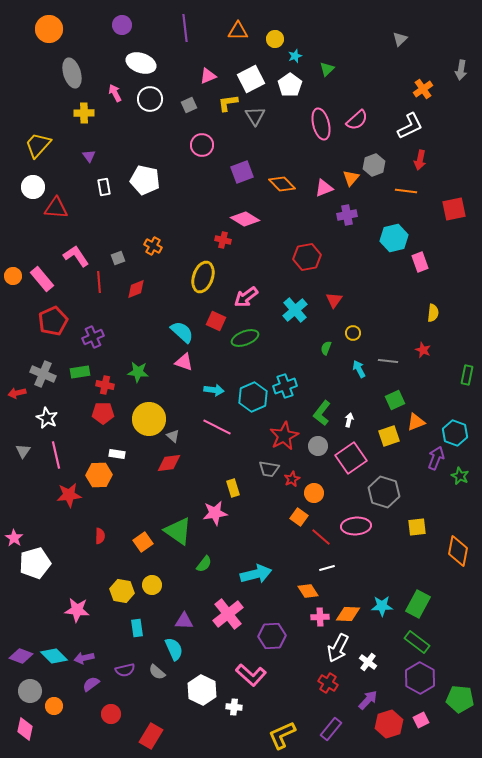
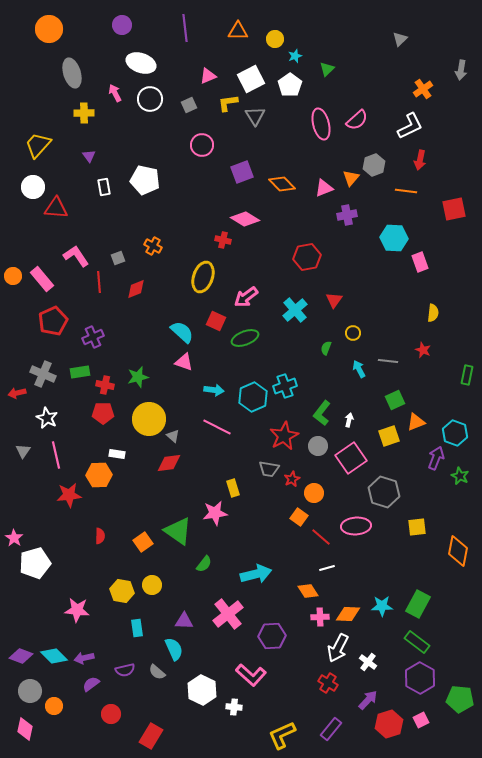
cyan hexagon at (394, 238): rotated 16 degrees clockwise
green star at (138, 372): moved 5 px down; rotated 20 degrees counterclockwise
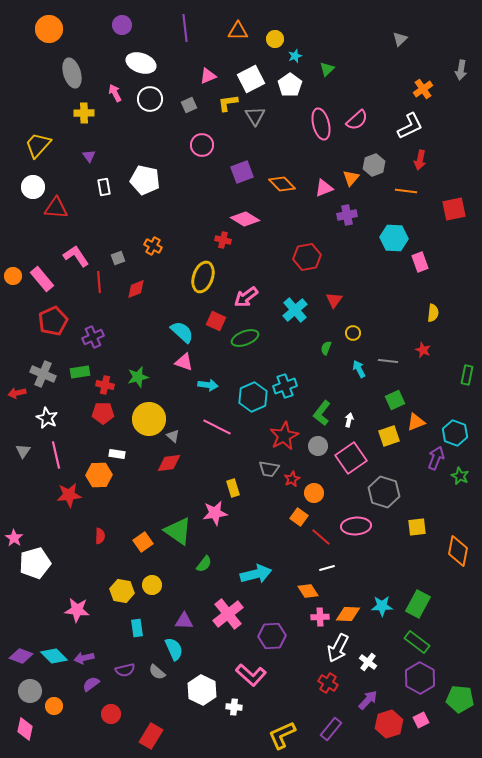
cyan arrow at (214, 390): moved 6 px left, 5 px up
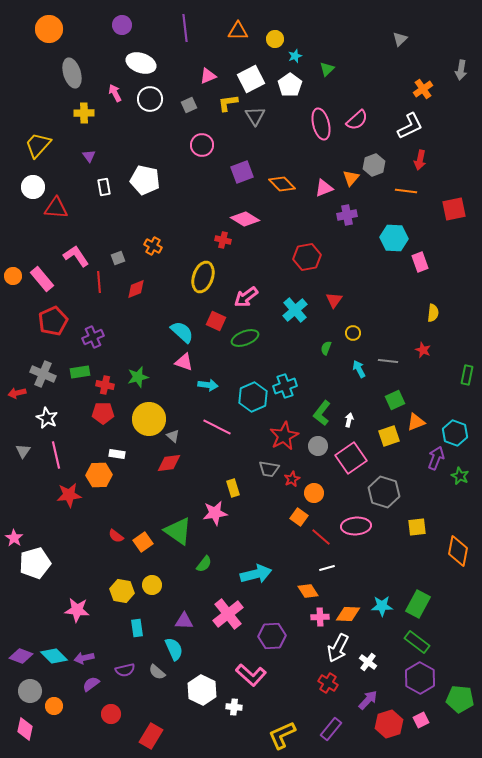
red semicircle at (100, 536): moved 16 px right; rotated 126 degrees clockwise
